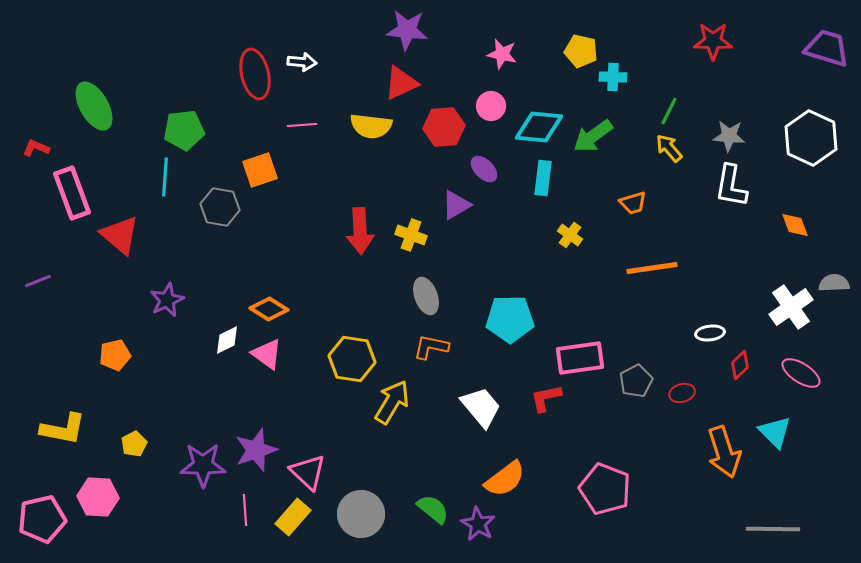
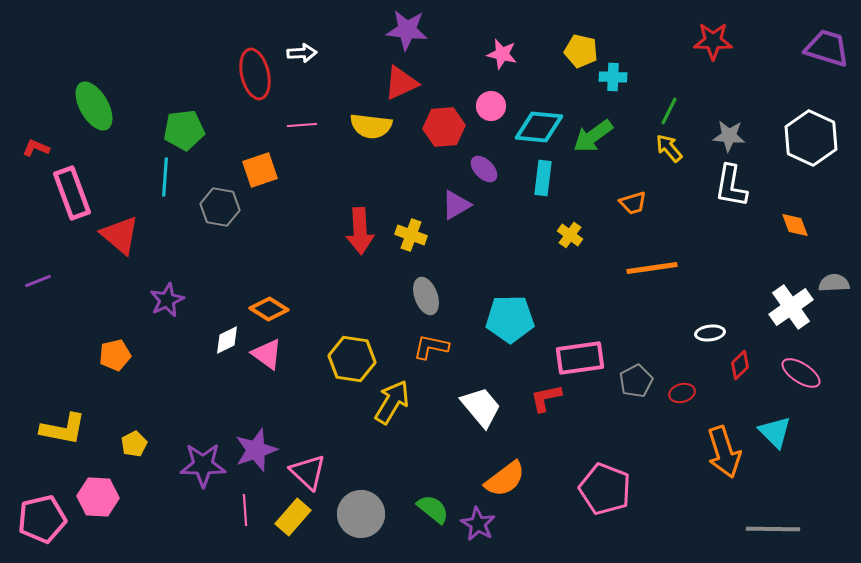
white arrow at (302, 62): moved 9 px up; rotated 8 degrees counterclockwise
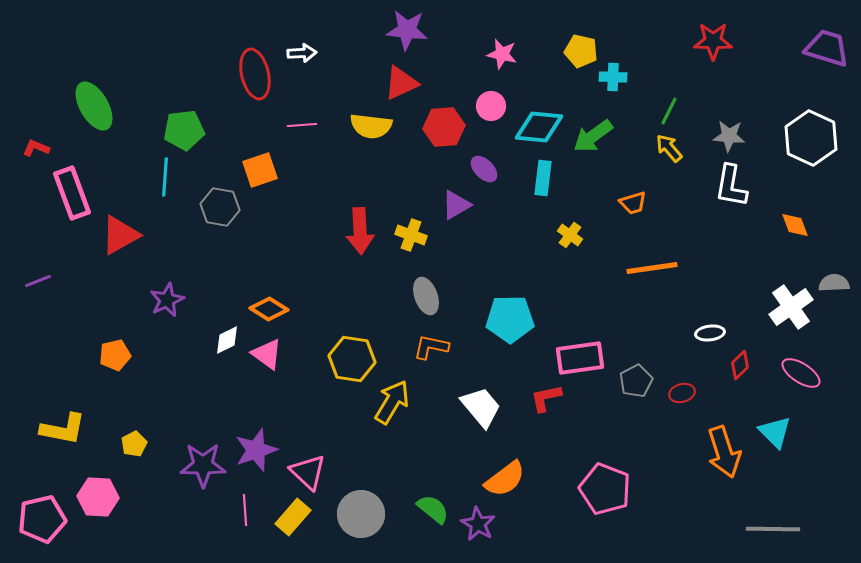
red triangle at (120, 235): rotated 51 degrees clockwise
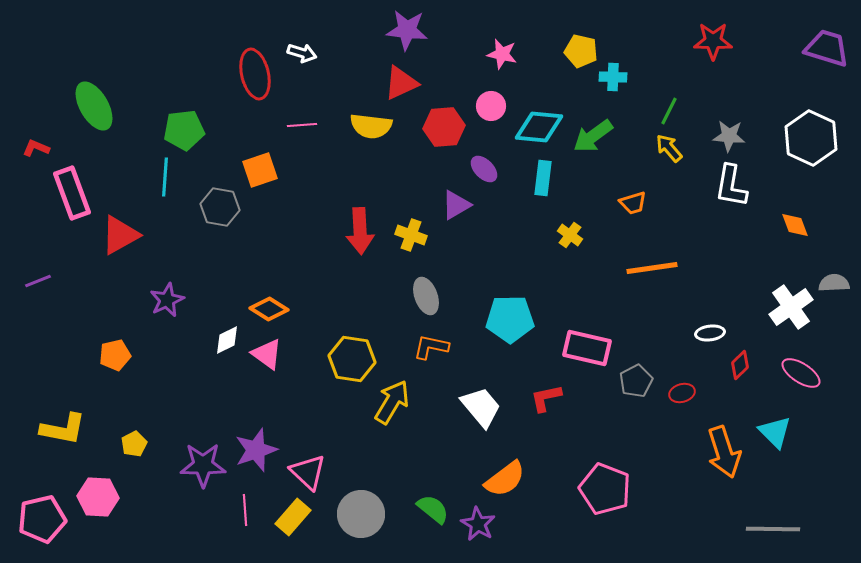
white arrow at (302, 53): rotated 20 degrees clockwise
pink rectangle at (580, 358): moved 7 px right, 10 px up; rotated 21 degrees clockwise
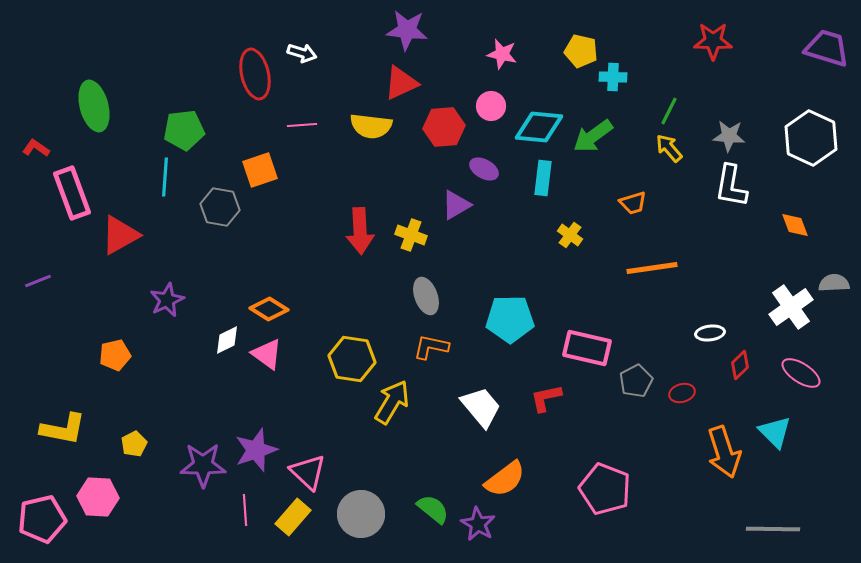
green ellipse at (94, 106): rotated 15 degrees clockwise
red L-shape at (36, 148): rotated 12 degrees clockwise
purple ellipse at (484, 169): rotated 16 degrees counterclockwise
